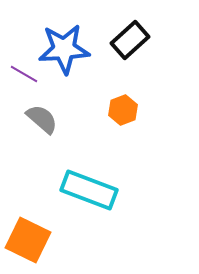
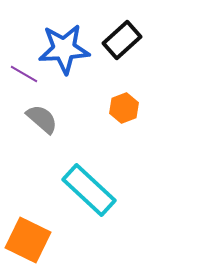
black rectangle: moved 8 px left
orange hexagon: moved 1 px right, 2 px up
cyan rectangle: rotated 22 degrees clockwise
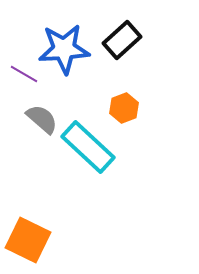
cyan rectangle: moved 1 px left, 43 px up
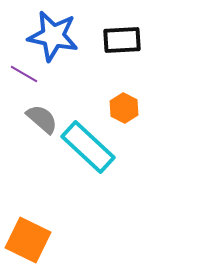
black rectangle: rotated 39 degrees clockwise
blue star: moved 11 px left, 13 px up; rotated 15 degrees clockwise
orange hexagon: rotated 12 degrees counterclockwise
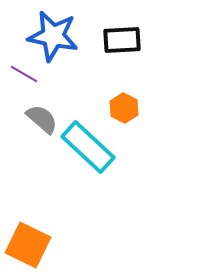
orange square: moved 5 px down
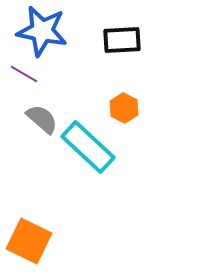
blue star: moved 11 px left, 5 px up
orange square: moved 1 px right, 4 px up
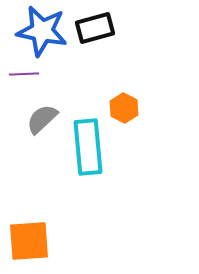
black rectangle: moved 27 px left, 12 px up; rotated 12 degrees counterclockwise
purple line: rotated 32 degrees counterclockwise
gray semicircle: rotated 84 degrees counterclockwise
cyan rectangle: rotated 42 degrees clockwise
orange square: rotated 30 degrees counterclockwise
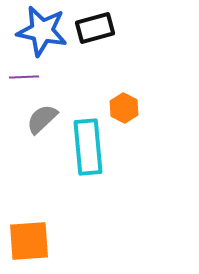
purple line: moved 3 px down
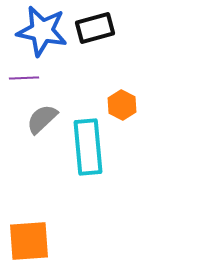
purple line: moved 1 px down
orange hexagon: moved 2 px left, 3 px up
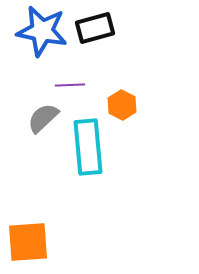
purple line: moved 46 px right, 7 px down
gray semicircle: moved 1 px right, 1 px up
orange square: moved 1 px left, 1 px down
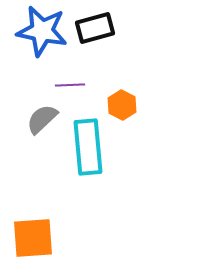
gray semicircle: moved 1 px left, 1 px down
orange square: moved 5 px right, 4 px up
